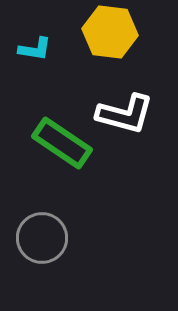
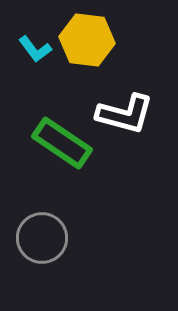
yellow hexagon: moved 23 px left, 8 px down
cyan L-shape: rotated 44 degrees clockwise
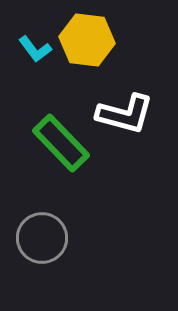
green rectangle: moved 1 px left; rotated 12 degrees clockwise
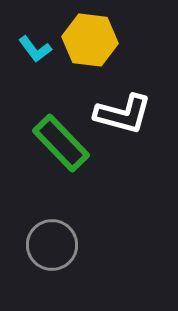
yellow hexagon: moved 3 px right
white L-shape: moved 2 px left
gray circle: moved 10 px right, 7 px down
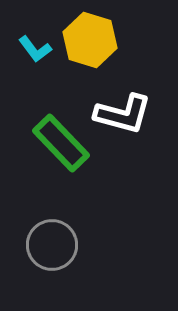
yellow hexagon: rotated 10 degrees clockwise
